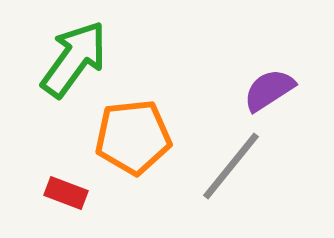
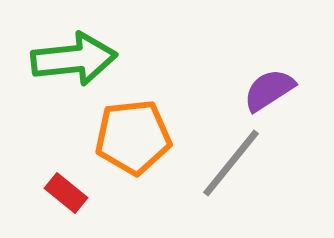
green arrow: rotated 48 degrees clockwise
gray line: moved 3 px up
red rectangle: rotated 18 degrees clockwise
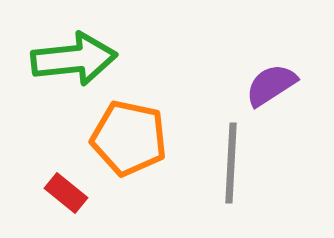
purple semicircle: moved 2 px right, 5 px up
orange pentagon: moved 4 px left, 1 px down; rotated 18 degrees clockwise
gray line: rotated 36 degrees counterclockwise
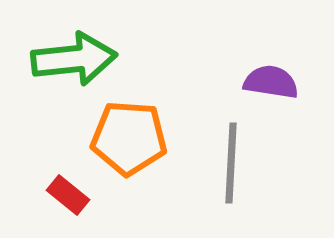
purple semicircle: moved 3 px up; rotated 42 degrees clockwise
orange pentagon: rotated 8 degrees counterclockwise
red rectangle: moved 2 px right, 2 px down
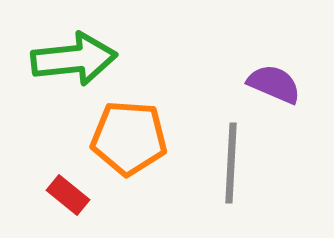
purple semicircle: moved 3 px right, 2 px down; rotated 14 degrees clockwise
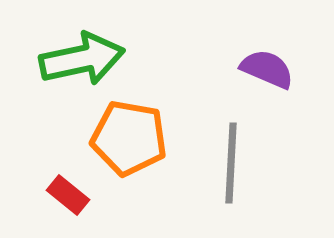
green arrow: moved 8 px right; rotated 6 degrees counterclockwise
purple semicircle: moved 7 px left, 15 px up
orange pentagon: rotated 6 degrees clockwise
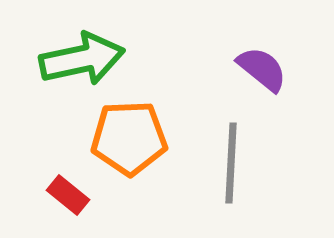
purple semicircle: moved 5 px left; rotated 16 degrees clockwise
orange pentagon: rotated 12 degrees counterclockwise
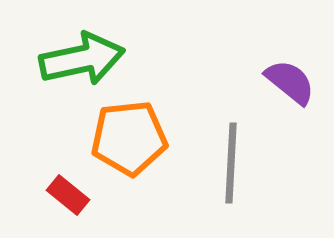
purple semicircle: moved 28 px right, 13 px down
orange pentagon: rotated 4 degrees counterclockwise
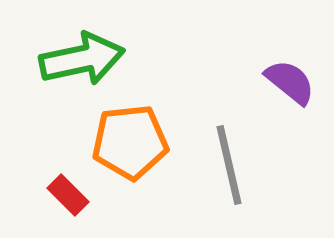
orange pentagon: moved 1 px right, 4 px down
gray line: moved 2 px left, 2 px down; rotated 16 degrees counterclockwise
red rectangle: rotated 6 degrees clockwise
